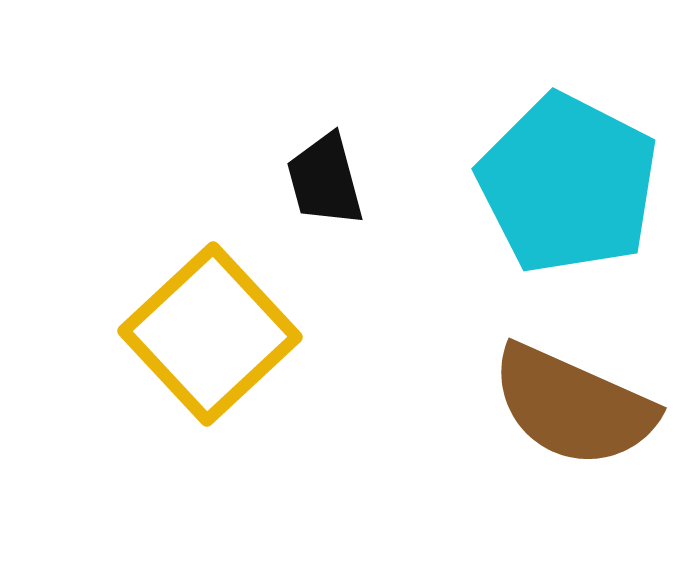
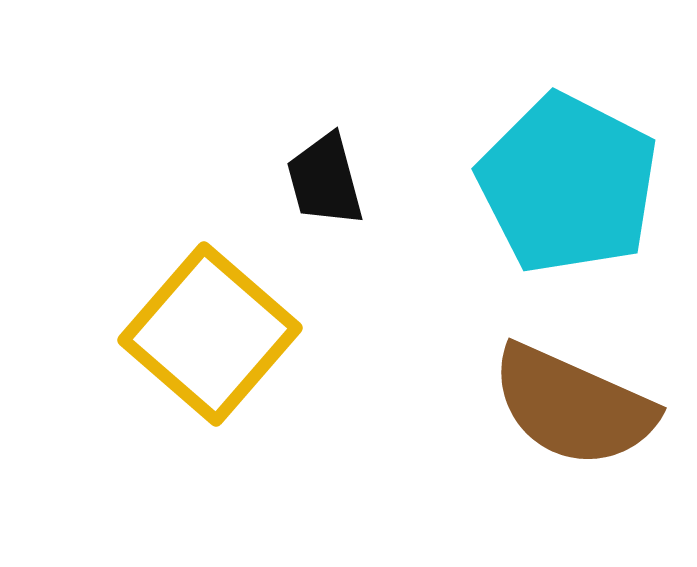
yellow square: rotated 6 degrees counterclockwise
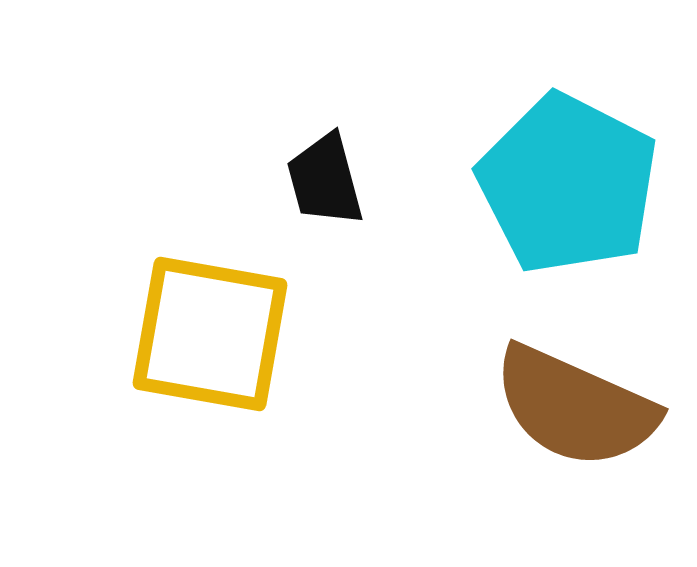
yellow square: rotated 31 degrees counterclockwise
brown semicircle: moved 2 px right, 1 px down
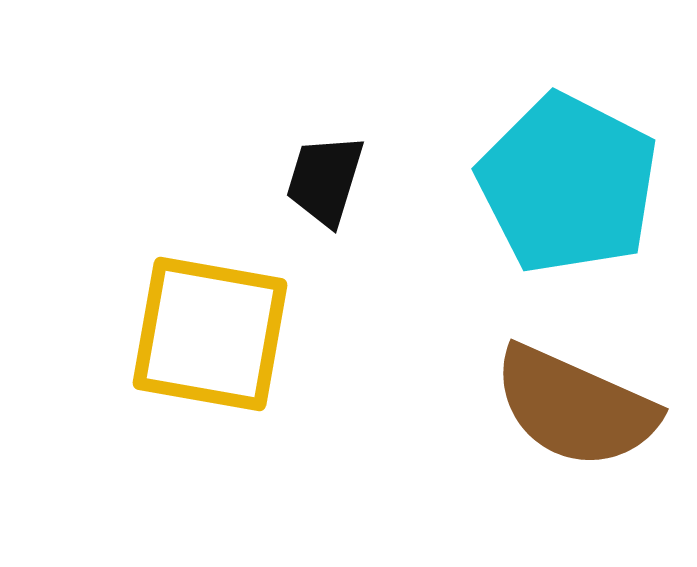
black trapezoid: rotated 32 degrees clockwise
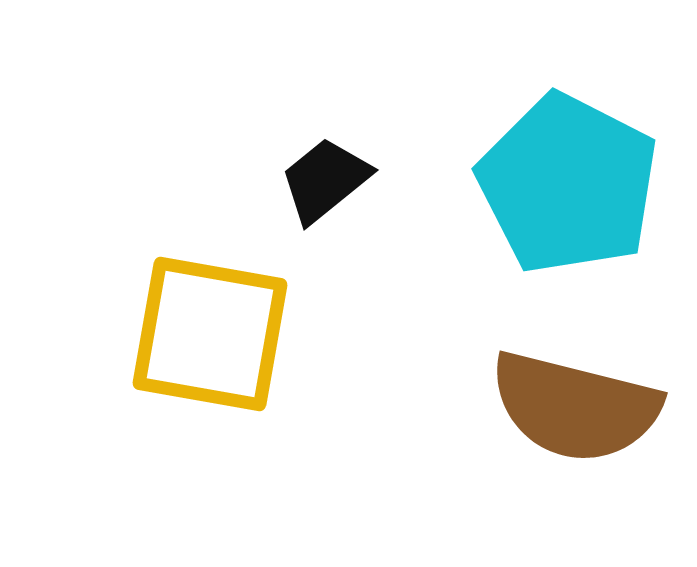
black trapezoid: rotated 34 degrees clockwise
brown semicircle: rotated 10 degrees counterclockwise
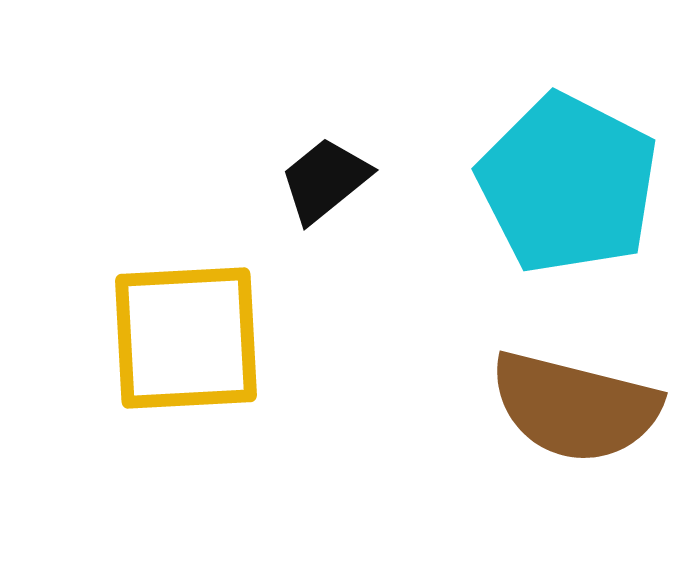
yellow square: moved 24 px left, 4 px down; rotated 13 degrees counterclockwise
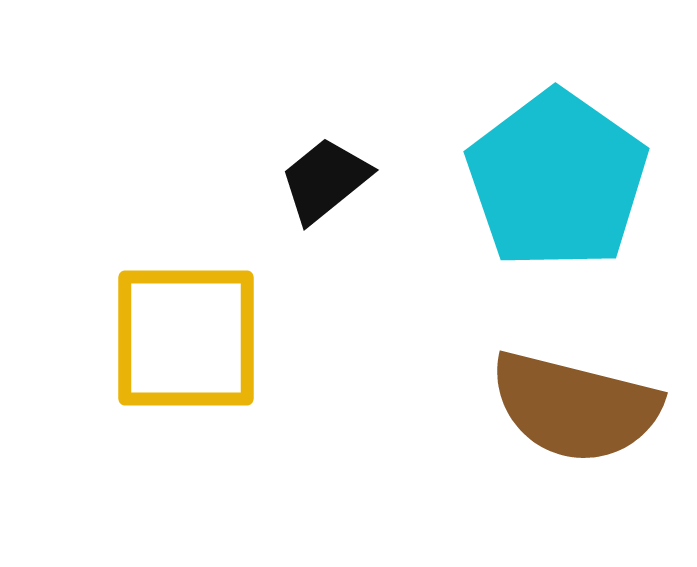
cyan pentagon: moved 11 px left, 4 px up; rotated 8 degrees clockwise
yellow square: rotated 3 degrees clockwise
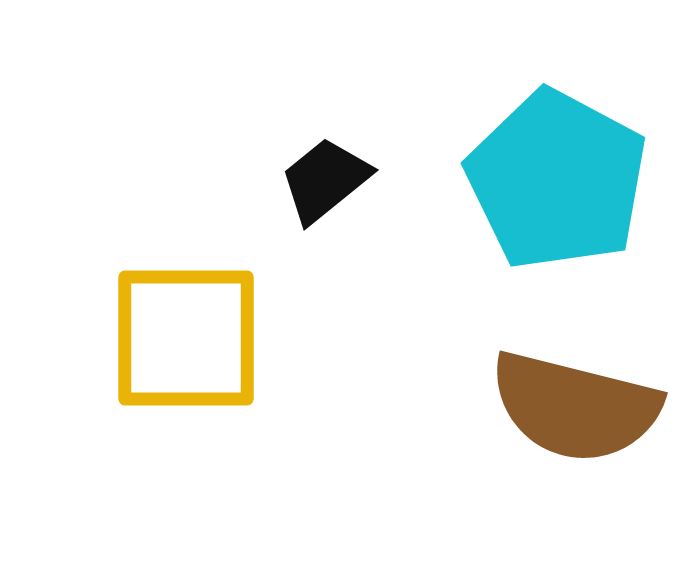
cyan pentagon: rotated 7 degrees counterclockwise
